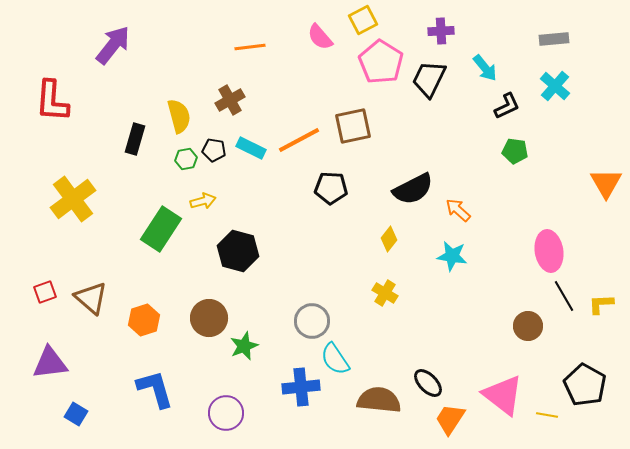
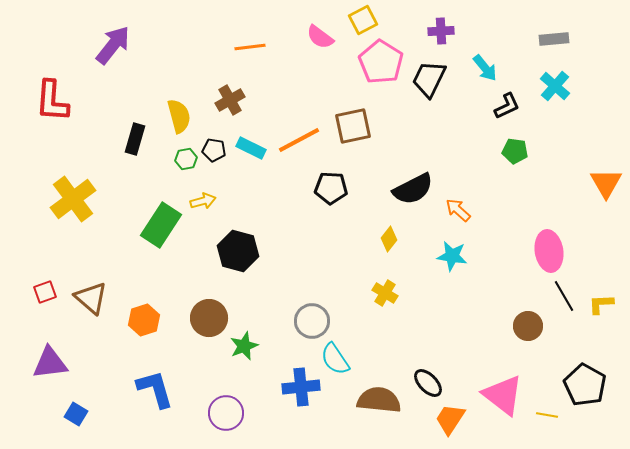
pink semicircle at (320, 37): rotated 12 degrees counterclockwise
green rectangle at (161, 229): moved 4 px up
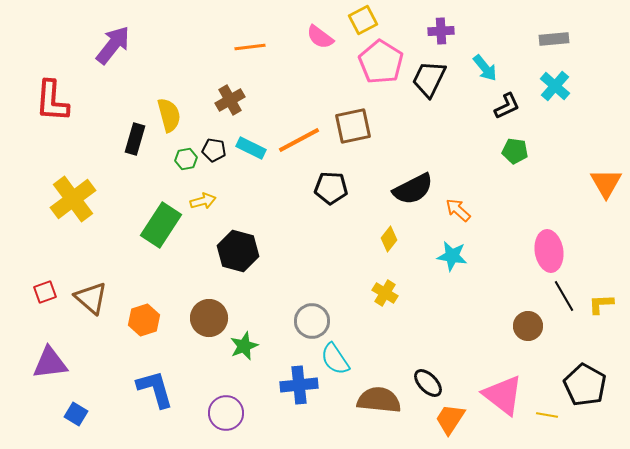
yellow semicircle at (179, 116): moved 10 px left, 1 px up
blue cross at (301, 387): moved 2 px left, 2 px up
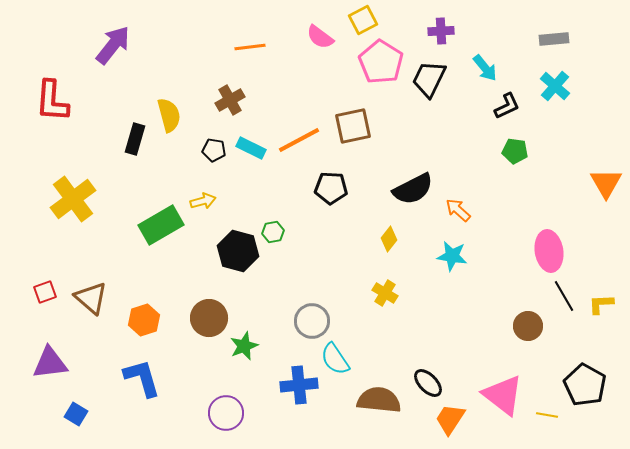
green hexagon at (186, 159): moved 87 px right, 73 px down
green rectangle at (161, 225): rotated 27 degrees clockwise
blue L-shape at (155, 389): moved 13 px left, 11 px up
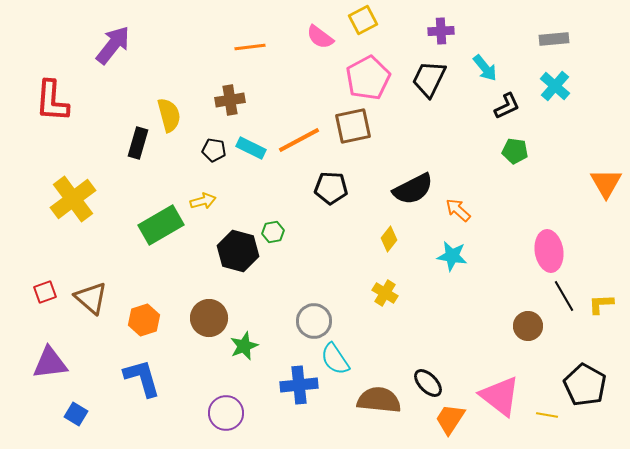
pink pentagon at (381, 62): moved 13 px left, 16 px down; rotated 12 degrees clockwise
brown cross at (230, 100): rotated 20 degrees clockwise
black rectangle at (135, 139): moved 3 px right, 4 px down
gray circle at (312, 321): moved 2 px right
pink triangle at (503, 395): moved 3 px left, 1 px down
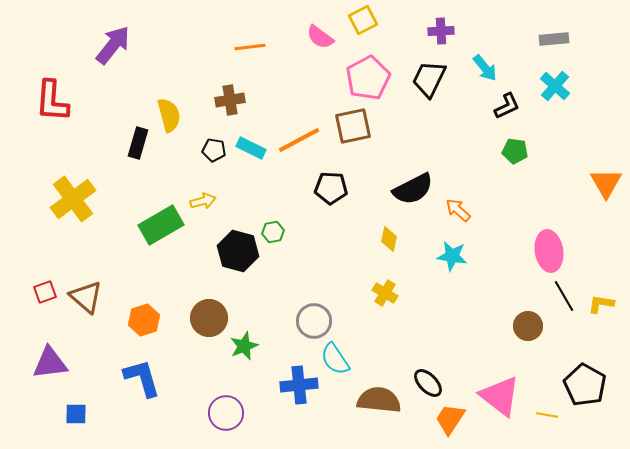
yellow diamond at (389, 239): rotated 25 degrees counterclockwise
brown triangle at (91, 298): moved 5 px left, 1 px up
yellow L-shape at (601, 304): rotated 12 degrees clockwise
blue square at (76, 414): rotated 30 degrees counterclockwise
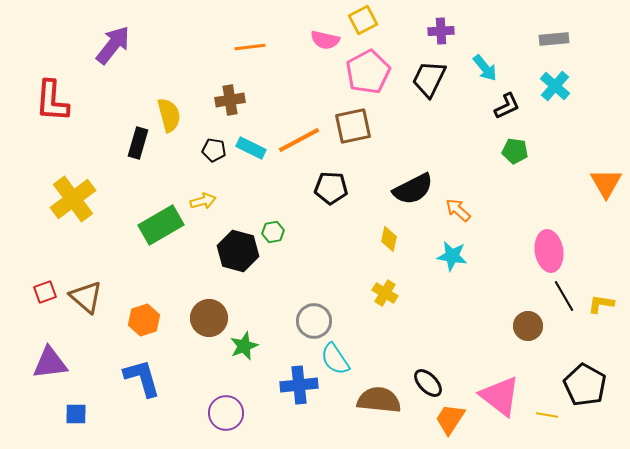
pink semicircle at (320, 37): moved 5 px right, 3 px down; rotated 24 degrees counterclockwise
pink pentagon at (368, 78): moved 6 px up
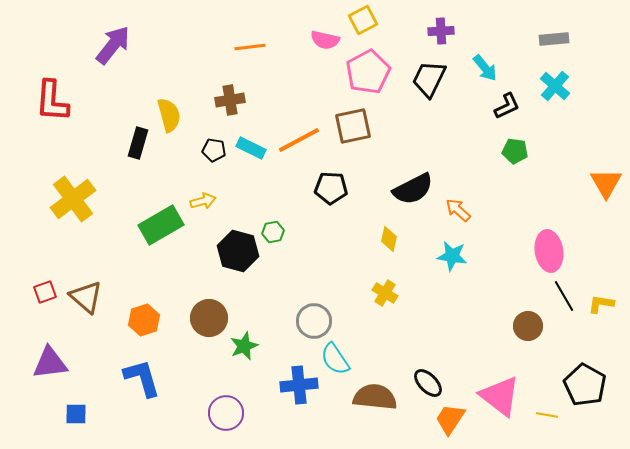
brown semicircle at (379, 400): moved 4 px left, 3 px up
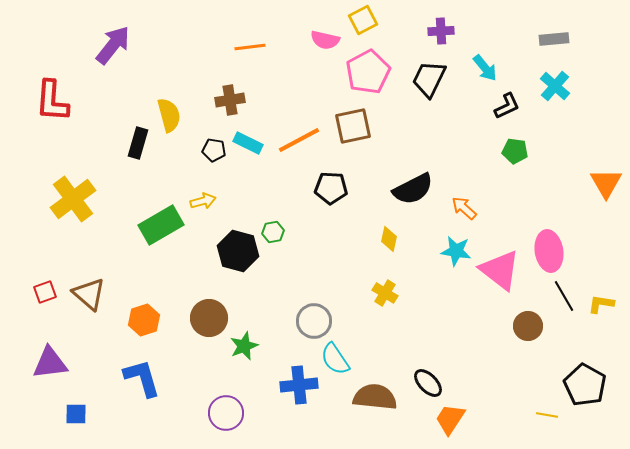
cyan rectangle at (251, 148): moved 3 px left, 5 px up
orange arrow at (458, 210): moved 6 px right, 2 px up
cyan star at (452, 256): moved 4 px right, 5 px up
brown triangle at (86, 297): moved 3 px right, 3 px up
pink triangle at (500, 396): moved 126 px up
